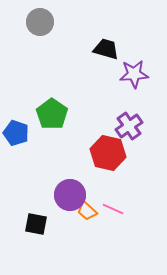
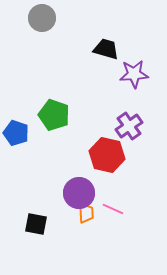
gray circle: moved 2 px right, 4 px up
green pentagon: moved 2 px right, 1 px down; rotated 16 degrees counterclockwise
red hexagon: moved 1 px left, 2 px down
purple circle: moved 9 px right, 2 px up
orange trapezoid: moved 1 px left, 2 px down; rotated 135 degrees counterclockwise
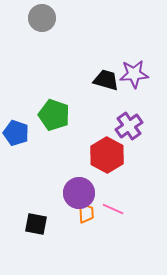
black trapezoid: moved 31 px down
red hexagon: rotated 16 degrees clockwise
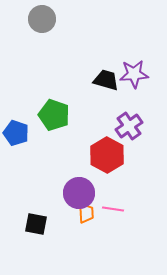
gray circle: moved 1 px down
pink line: rotated 15 degrees counterclockwise
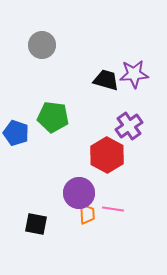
gray circle: moved 26 px down
green pentagon: moved 1 px left, 2 px down; rotated 12 degrees counterclockwise
orange trapezoid: moved 1 px right, 1 px down
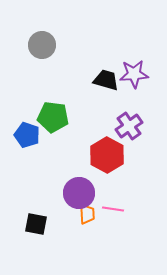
blue pentagon: moved 11 px right, 2 px down
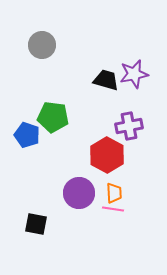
purple star: rotated 8 degrees counterclockwise
purple cross: rotated 24 degrees clockwise
orange trapezoid: moved 27 px right, 21 px up
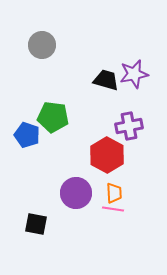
purple circle: moved 3 px left
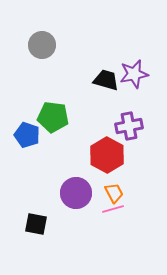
orange trapezoid: rotated 25 degrees counterclockwise
pink line: rotated 25 degrees counterclockwise
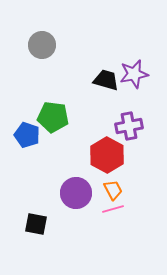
orange trapezoid: moved 1 px left, 3 px up
